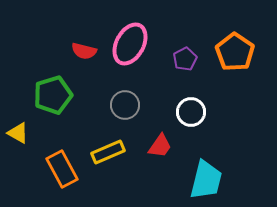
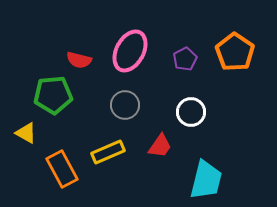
pink ellipse: moved 7 px down
red semicircle: moved 5 px left, 9 px down
green pentagon: rotated 12 degrees clockwise
yellow triangle: moved 8 px right
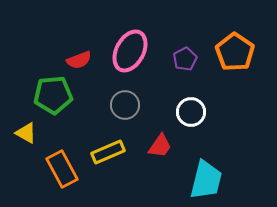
red semicircle: rotated 35 degrees counterclockwise
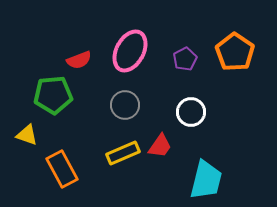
yellow triangle: moved 1 px right, 2 px down; rotated 10 degrees counterclockwise
yellow rectangle: moved 15 px right, 1 px down
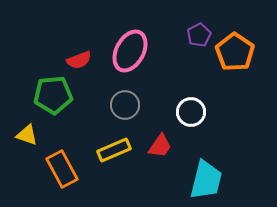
purple pentagon: moved 14 px right, 24 px up
yellow rectangle: moved 9 px left, 3 px up
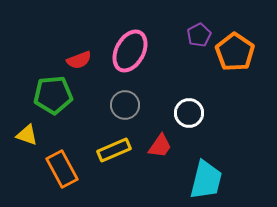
white circle: moved 2 px left, 1 px down
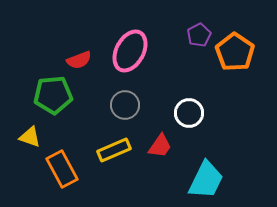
yellow triangle: moved 3 px right, 2 px down
cyan trapezoid: rotated 12 degrees clockwise
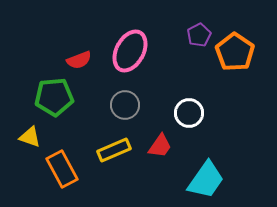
green pentagon: moved 1 px right, 2 px down
cyan trapezoid: rotated 9 degrees clockwise
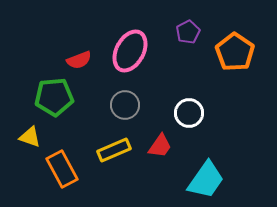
purple pentagon: moved 11 px left, 3 px up
